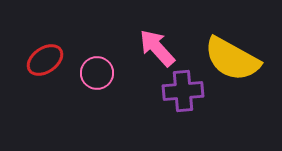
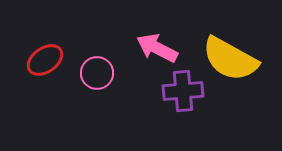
pink arrow: rotated 21 degrees counterclockwise
yellow semicircle: moved 2 px left
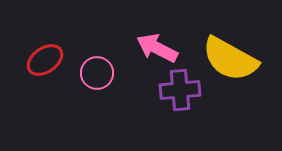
purple cross: moved 3 px left, 1 px up
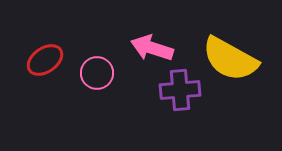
pink arrow: moved 5 px left; rotated 9 degrees counterclockwise
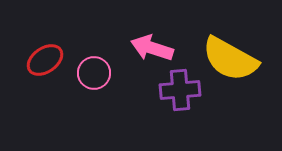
pink circle: moved 3 px left
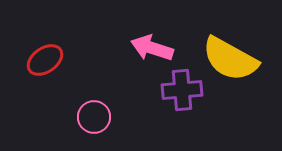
pink circle: moved 44 px down
purple cross: moved 2 px right
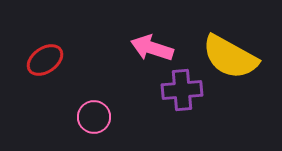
yellow semicircle: moved 2 px up
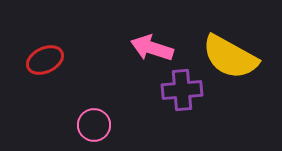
red ellipse: rotated 9 degrees clockwise
pink circle: moved 8 px down
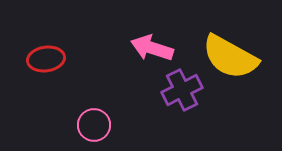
red ellipse: moved 1 px right, 1 px up; rotated 18 degrees clockwise
purple cross: rotated 21 degrees counterclockwise
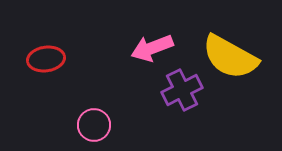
pink arrow: rotated 39 degrees counterclockwise
